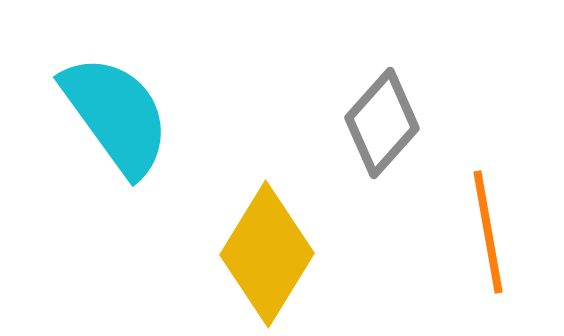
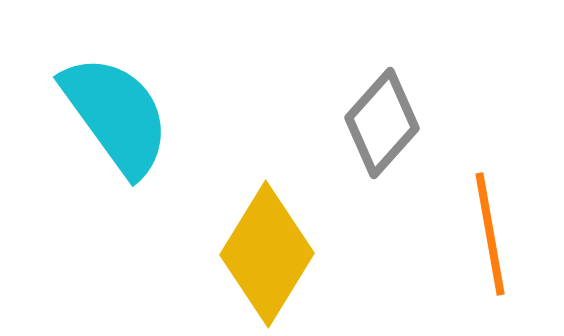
orange line: moved 2 px right, 2 px down
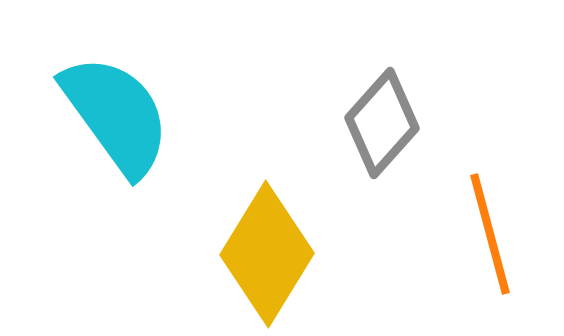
orange line: rotated 5 degrees counterclockwise
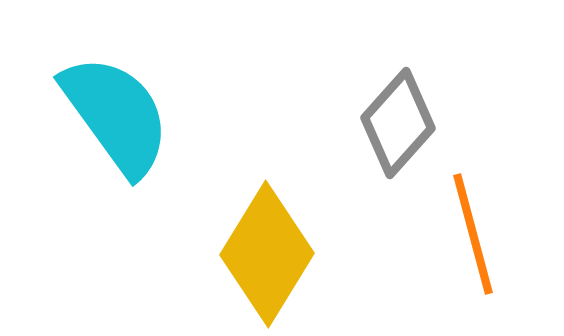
gray diamond: moved 16 px right
orange line: moved 17 px left
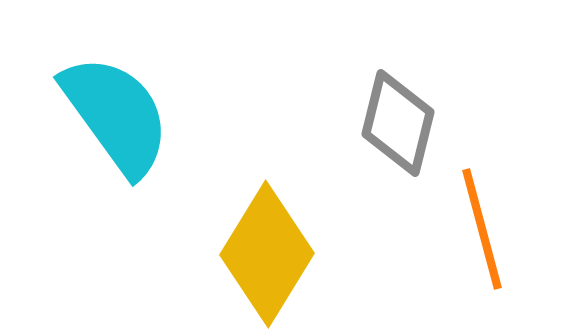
gray diamond: rotated 28 degrees counterclockwise
orange line: moved 9 px right, 5 px up
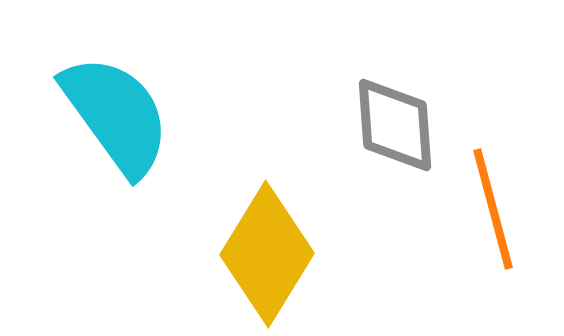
gray diamond: moved 3 px left, 2 px down; rotated 18 degrees counterclockwise
orange line: moved 11 px right, 20 px up
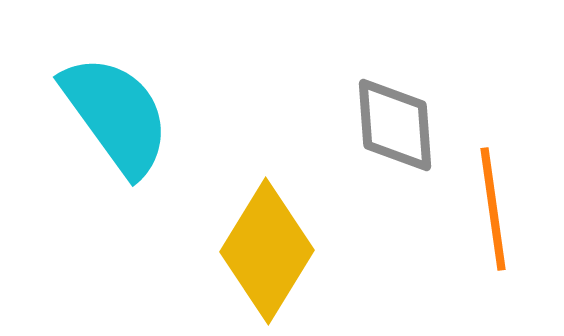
orange line: rotated 7 degrees clockwise
yellow diamond: moved 3 px up
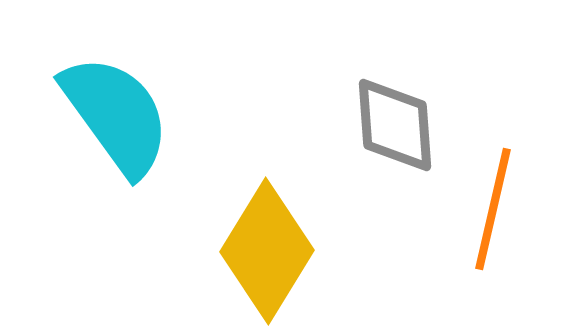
orange line: rotated 21 degrees clockwise
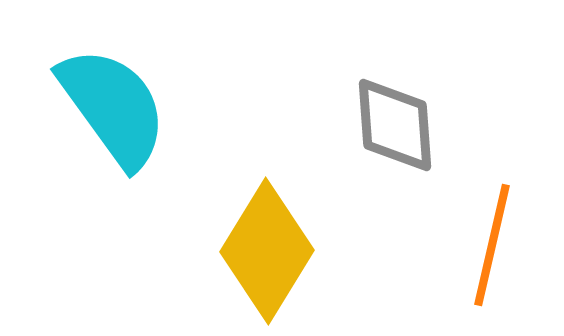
cyan semicircle: moved 3 px left, 8 px up
orange line: moved 1 px left, 36 px down
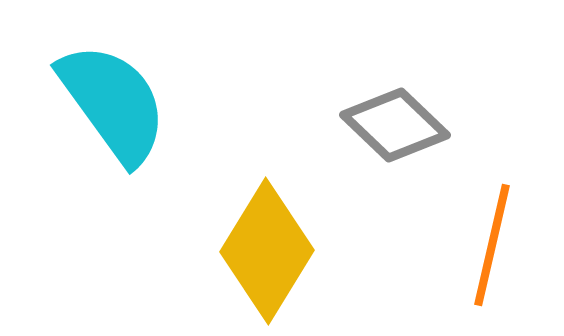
cyan semicircle: moved 4 px up
gray diamond: rotated 42 degrees counterclockwise
